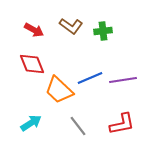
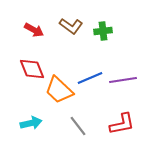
red diamond: moved 5 px down
cyan arrow: rotated 20 degrees clockwise
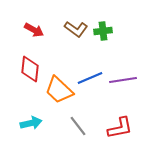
brown L-shape: moved 5 px right, 3 px down
red diamond: moved 2 px left; rotated 28 degrees clockwise
red L-shape: moved 2 px left, 4 px down
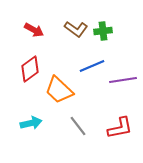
red diamond: rotated 48 degrees clockwise
blue line: moved 2 px right, 12 px up
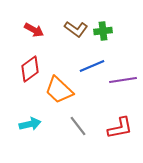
cyan arrow: moved 1 px left, 1 px down
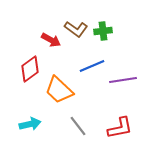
red arrow: moved 17 px right, 10 px down
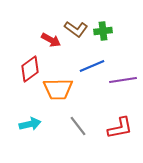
orange trapezoid: moved 1 px left, 1 px up; rotated 44 degrees counterclockwise
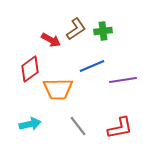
brown L-shape: rotated 70 degrees counterclockwise
